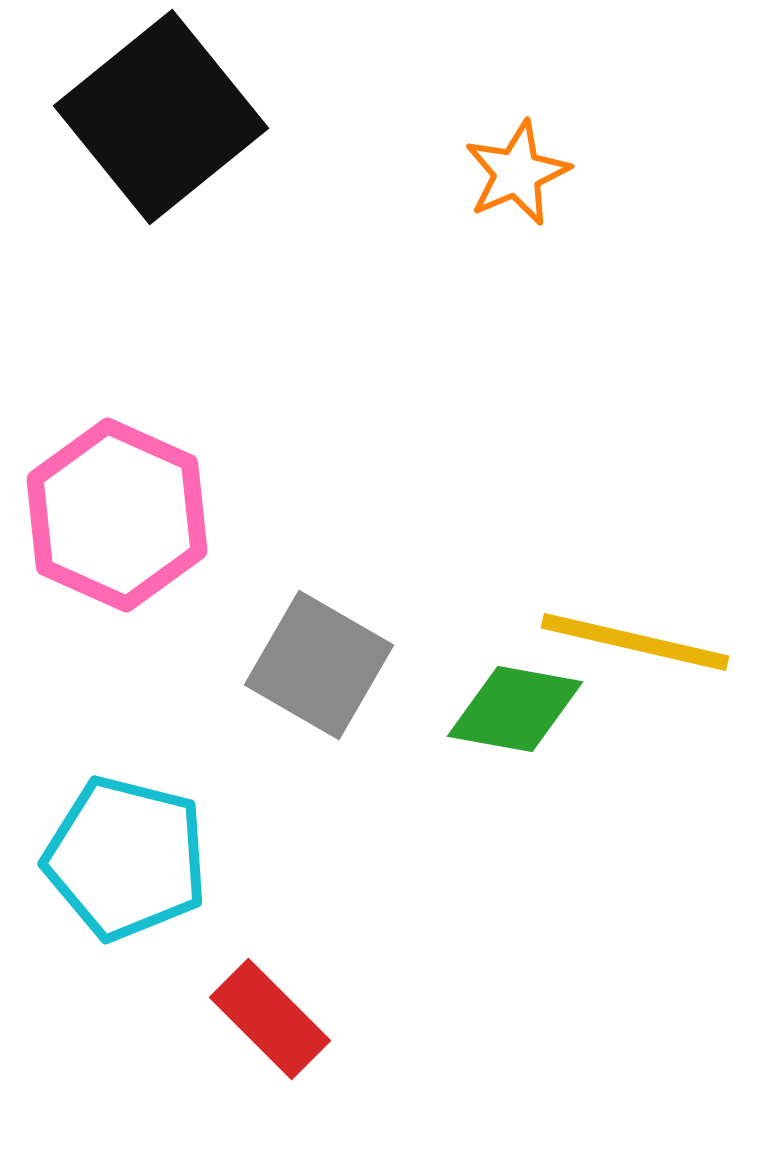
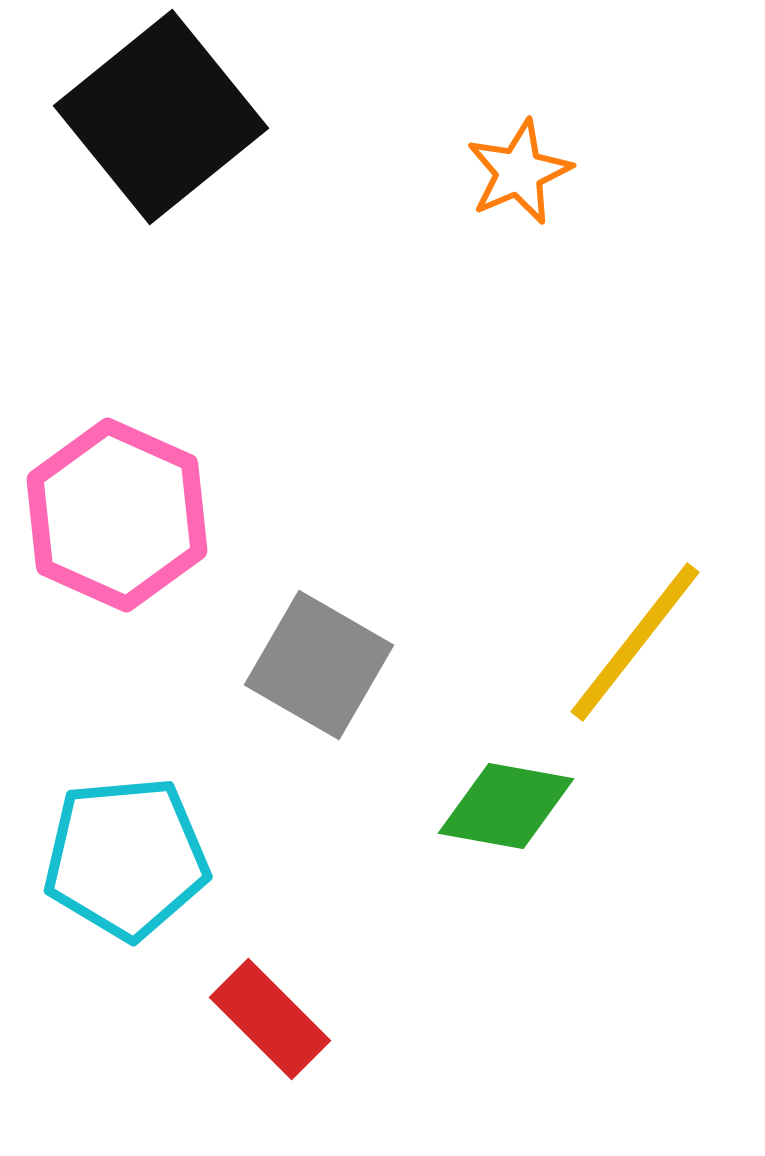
orange star: moved 2 px right, 1 px up
yellow line: rotated 65 degrees counterclockwise
green diamond: moved 9 px left, 97 px down
cyan pentagon: rotated 19 degrees counterclockwise
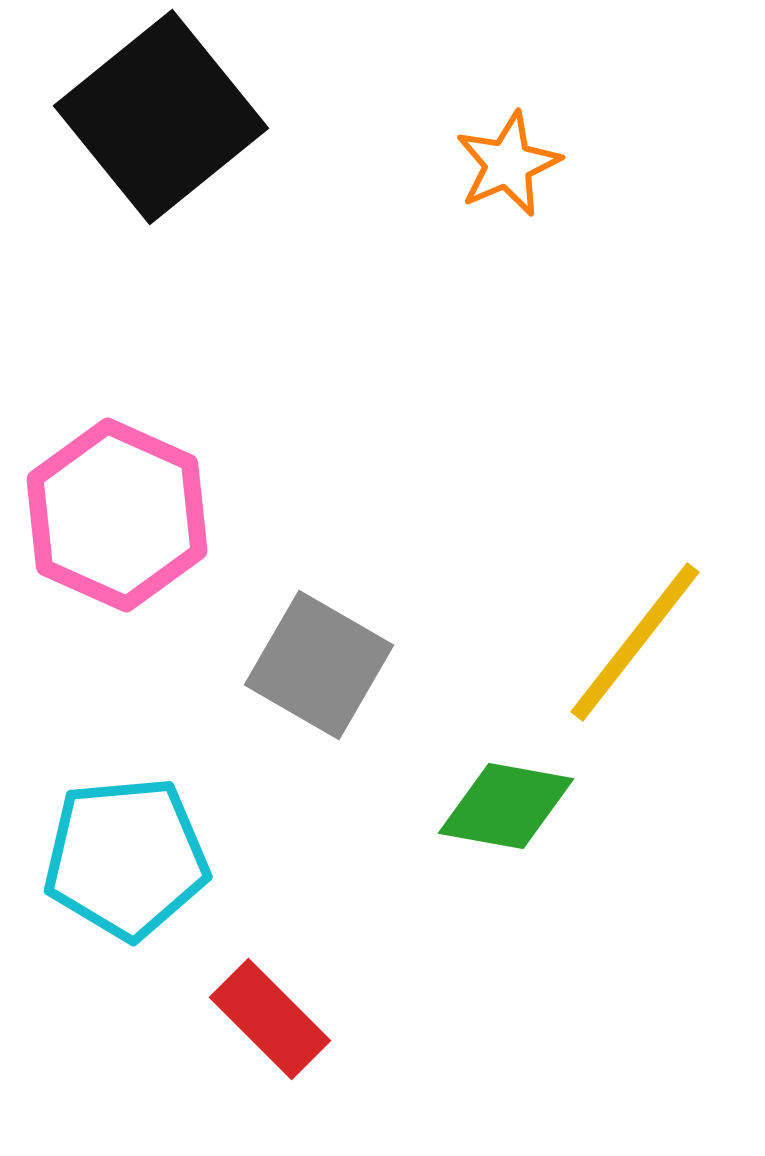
orange star: moved 11 px left, 8 px up
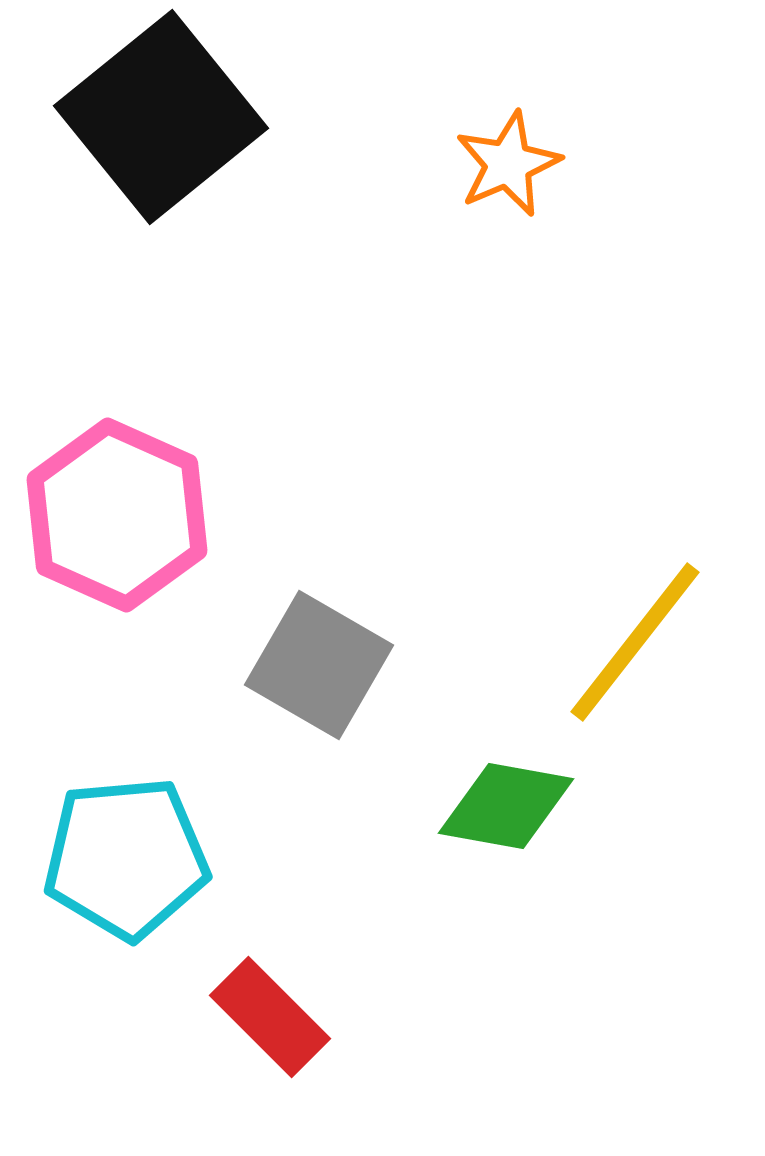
red rectangle: moved 2 px up
